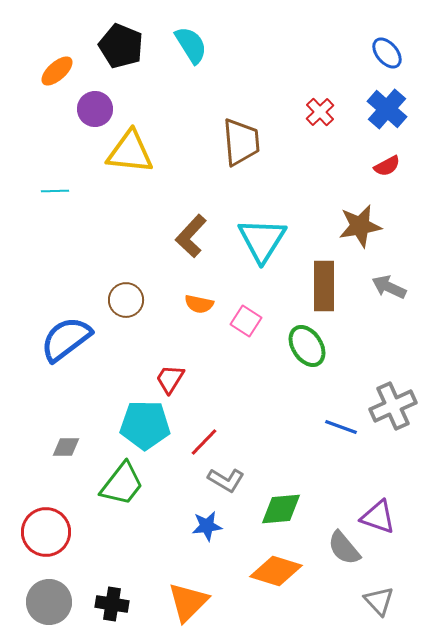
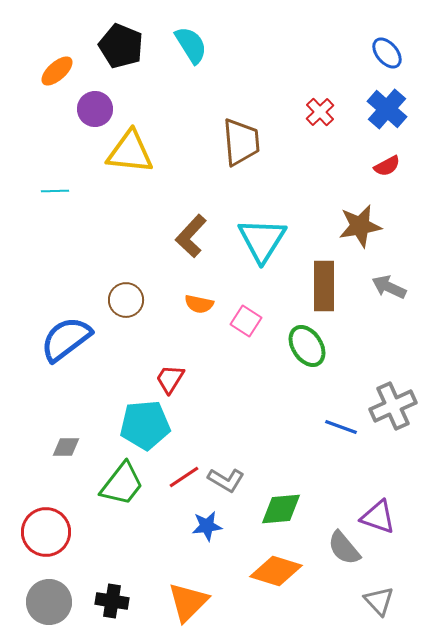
cyan pentagon: rotated 6 degrees counterclockwise
red line: moved 20 px left, 35 px down; rotated 12 degrees clockwise
black cross: moved 3 px up
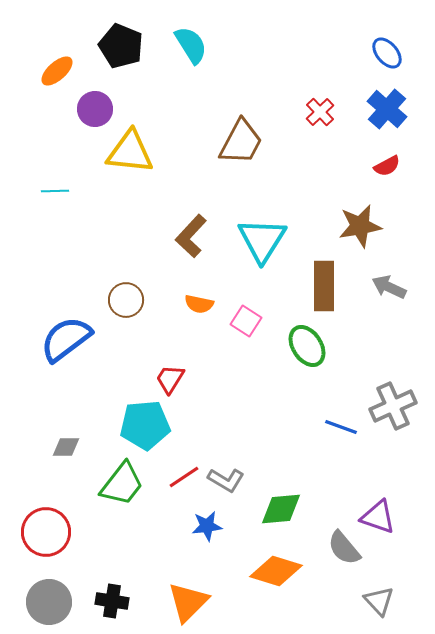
brown trapezoid: rotated 33 degrees clockwise
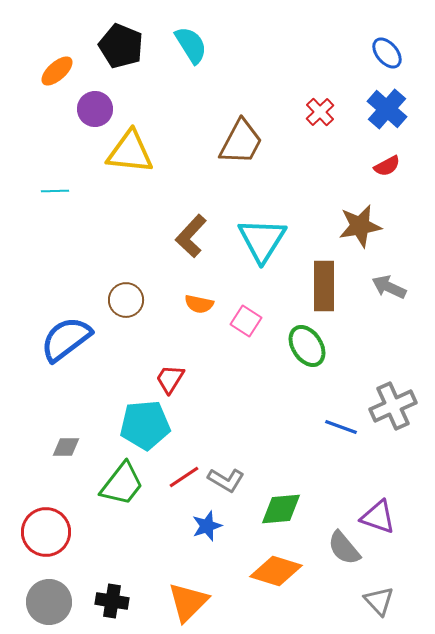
blue star: rotated 12 degrees counterclockwise
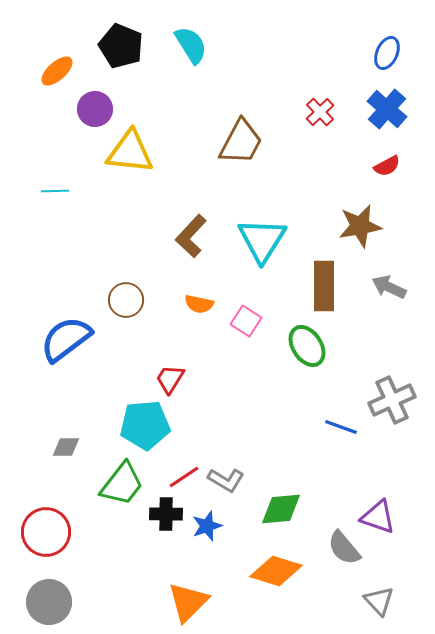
blue ellipse: rotated 64 degrees clockwise
gray cross: moved 1 px left, 6 px up
black cross: moved 54 px right, 87 px up; rotated 8 degrees counterclockwise
